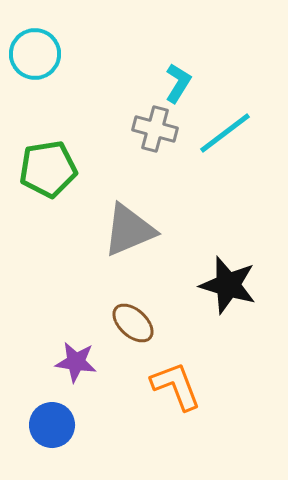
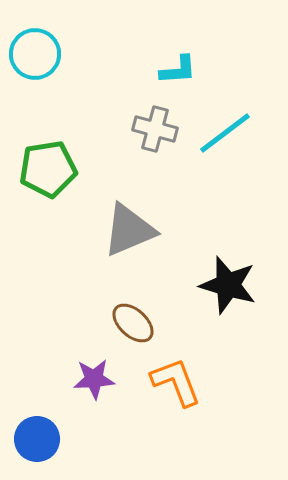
cyan L-shape: moved 13 px up; rotated 54 degrees clockwise
purple star: moved 18 px right, 17 px down; rotated 12 degrees counterclockwise
orange L-shape: moved 4 px up
blue circle: moved 15 px left, 14 px down
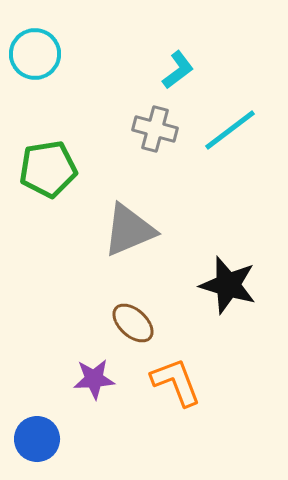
cyan L-shape: rotated 33 degrees counterclockwise
cyan line: moved 5 px right, 3 px up
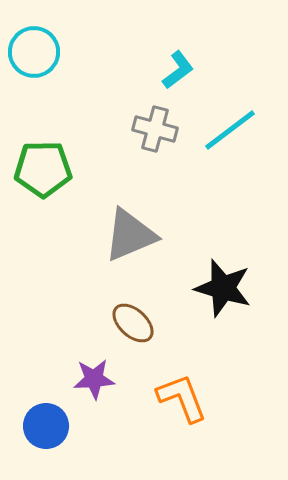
cyan circle: moved 1 px left, 2 px up
green pentagon: moved 5 px left; rotated 8 degrees clockwise
gray triangle: moved 1 px right, 5 px down
black star: moved 5 px left, 3 px down
orange L-shape: moved 6 px right, 16 px down
blue circle: moved 9 px right, 13 px up
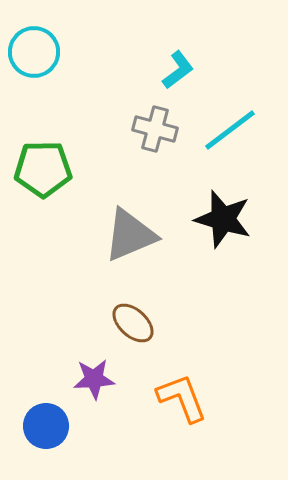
black star: moved 69 px up
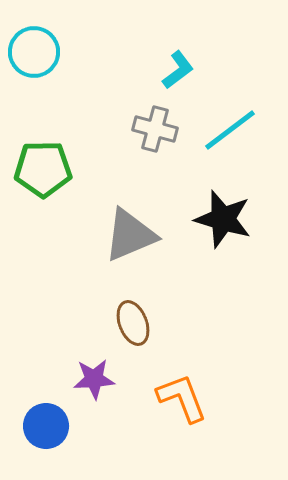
brown ellipse: rotated 27 degrees clockwise
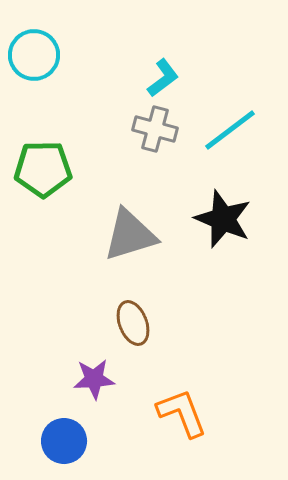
cyan circle: moved 3 px down
cyan L-shape: moved 15 px left, 8 px down
black star: rotated 6 degrees clockwise
gray triangle: rotated 6 degrees clockwise
orange L-shape: moved 15 px down
blue circle: moved 18 px right, 15 px down
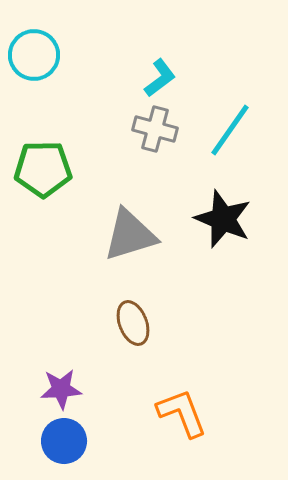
cyan L-shape: moved 3 px left
cyan line: rotated 18 degrees counterclockwise
purple star: moved 33 px left, 10 px down
